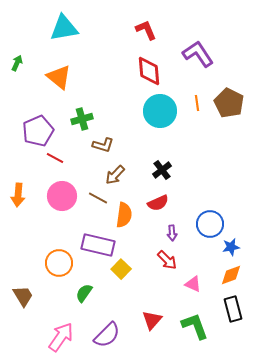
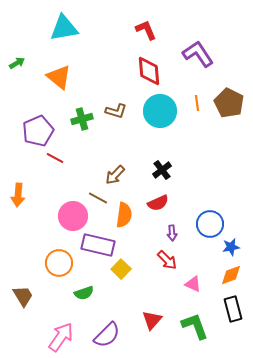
green arrow: rotated 35 degrees clockwise
brown L-shape: moved 13 px right, 34 px up
pink circle: moved 11 px right, 20 px down
green semicircle: rotated 144 degrees counterclockwise
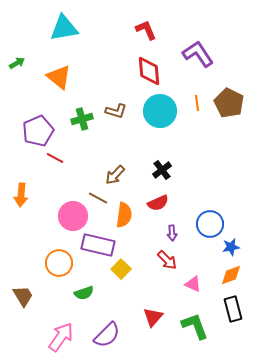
orange arrow: moved 3 px right
red triangle: moved 1 px right, 3 px up
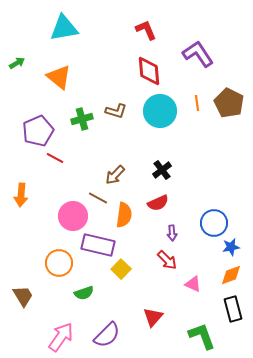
blue circle: moved 4 px right, 1 px up
green L-shape: moved 7 px right, 10 px down
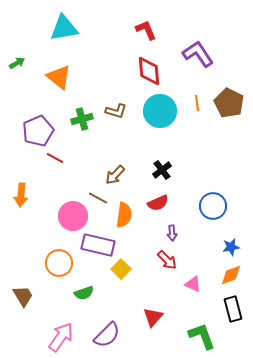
blue circle: moved 1 px left, 17 px up
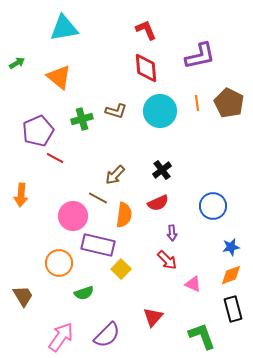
purple L-shape: moved 2 px right, 2 px down; rotated 112 degrees clockwise
red diamond: moved 3 px left, 3 px up
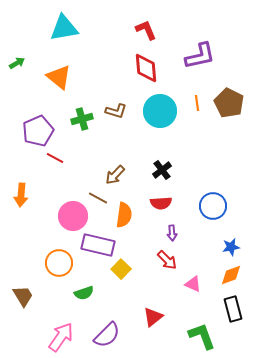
red semicircle: moved 3 px right; rotated 20 degrees clockwise
red triangle: rotated 10 degrees clockwise
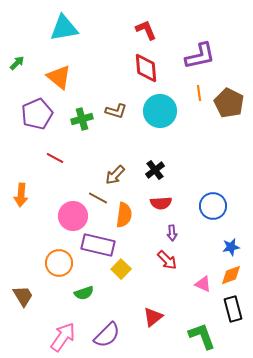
green arrow: rotated 14 degrees counterclockwise
orange line: moved 2 px right, 10 px up
purple pentagon: moved 1 px left, 17 px up
black cross: moved 7 px left
pink triangle: moved 10 px right
pink arrow: moved 2 px right
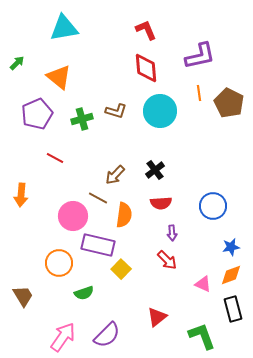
red triangle: moved 4 px right
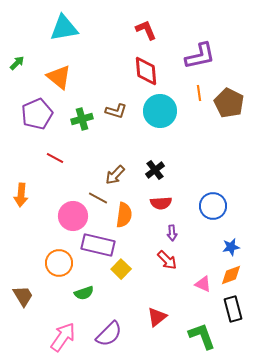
red diamond: moved 3 px down
purple semicircle: moved 2 px right, 1 px up
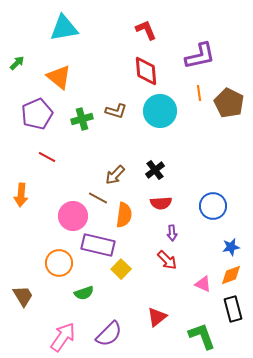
red line: moved 8 px left, 1 px up
